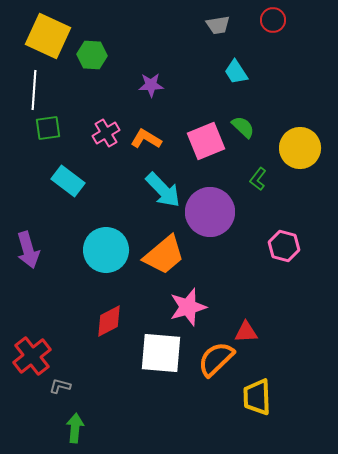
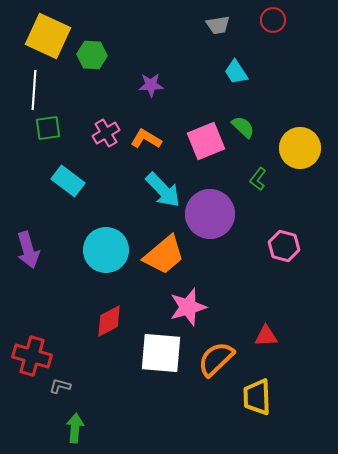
purple circle: moved 2 px down
red triangle: moved 20 px right, 4 px down
red cross: rotated 36 degrees counterclockwise
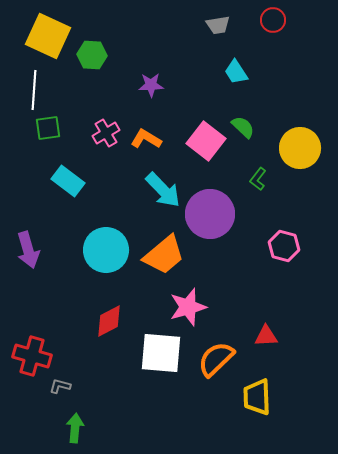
pink square: rotated 30 degrees counterclockwise
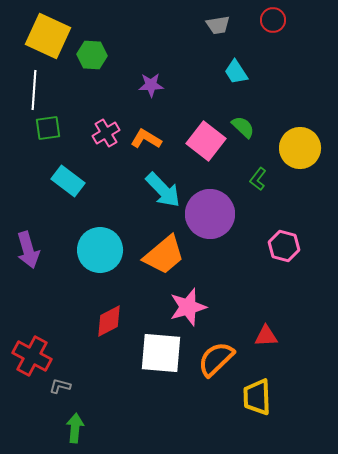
cyan circle: moved 6 px left
red cross: rotated 12 degrees clockwise
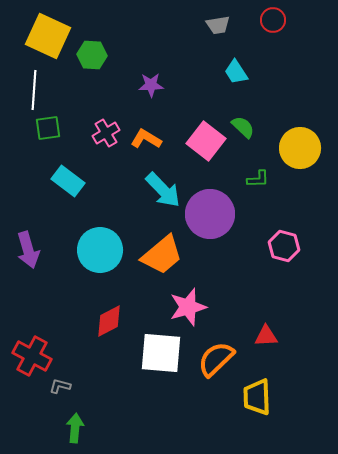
green L-shape: rotated 130 degrees counterclockwise
orange trapezoid: moved 2 px left
